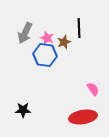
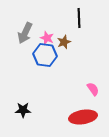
black line: moved 10 px up
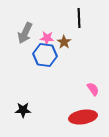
pink star: rotated 16 degrees counterclockwise
brown star: rotated 16 degrees counterclockwise
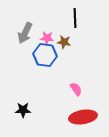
black line: moved 4 px left
brown star: rotated 24 degrees counterclockwise
pink semicircle: moved 17 px left
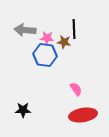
black line: moved 1 px left, 11 px down
gray arrow: moved 3 px up; rotated 70 degrees clockwise
red ellipse: moved 2 px up
